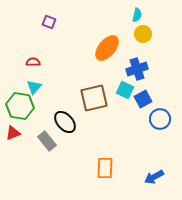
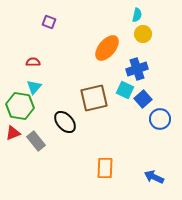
blue square: rotated 12 degrees counterclockwise
gray rectangle: moved 11 px left
blue arrow: rotated 54 degrees clockwise
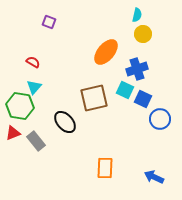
orange ellipse: moved 1 px left, 4 px down
red semicircle: rotated 32 degrees clockwise
blue square: rotated 24 degrees counterclockwise
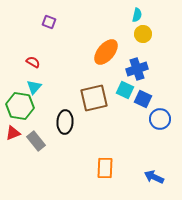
black ellipse: rotated 45 degrees clockwise
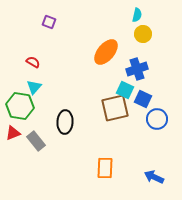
brown square: moved 21 px right, 10 px down
blue circle: moved 3 px left
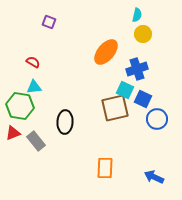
cyan triangle: rotated 42 degrees clockwise
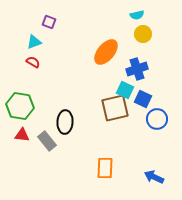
cyan semicircle: rotated 64 degrees clockwise
cyan triangle: moved 45 px up; rotated 14 degrees counterclockwise
red triangle: moved 9 px right, 2 px down; rotated 28 degrees clockwise
gray rectangle: moved 11 px right
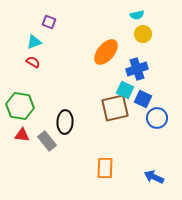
blue circle: moved 1 px up
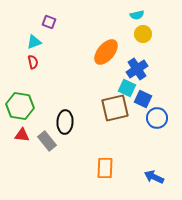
red semicircle: rotated 48 degrees clockwise
blue cross: rotated 15 degrees counterclockwise
cyan square: moved 2 px right, 2 px up
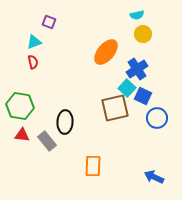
cyan square: rotated 18 degrees clockwise
blue square: moved 3 px up
orange rectangle: moved 12 px left, 2 px up
